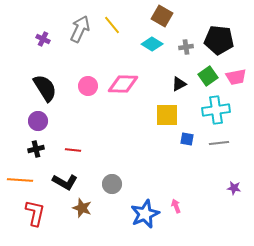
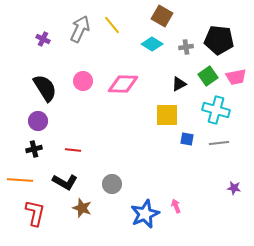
pink circle: moved 5 px left, 5 px up
cyan cross: rotated 24 degrees clockwise
black cross: moved 2 px left
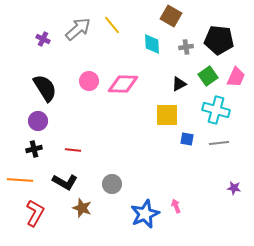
brown square: moved 9 px right
gray arrow: moved 2 px left; rotated 24 degrees clockwise
cyan diamond: rotated 55 degrees clockwise
pink trapezoid: rotated 55 degrees counterclockwise
pink circle: moved 6 px right
red L-shape: rotated 16 degrees clockwise
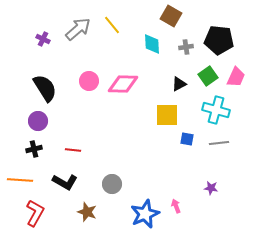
purple star: moved 23 px left
brown star: moved 5 px right, 4 px down
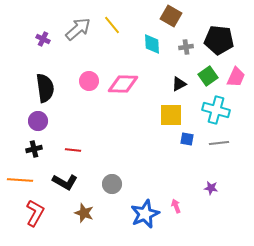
black semicircle: rotated 24 degrees clockwise
yellow square: moved 4 px right
brown star: moved 3 px left, 1 px down
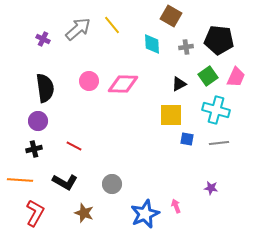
red line: moved 1 px right, 4 px up; rotated 21 degrees clockwise
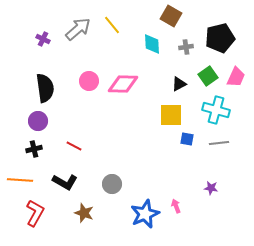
black pentagon: moved 1 px right, 2 px up; rotated 20 degrees counterclockwise
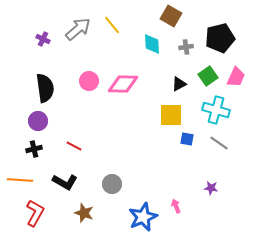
gray line: rotated 42 degrees clockwise
blue star: moved 2 px left, 3 px down
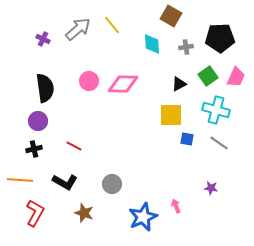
black pentagon: rotated 12 degrees clockwise
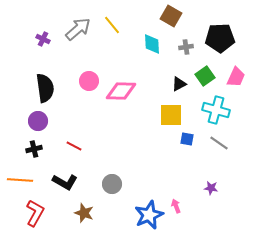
green square: moved 3 px left
pink diamond: moved 2 px left, 7 px down
blue star: moved 6 px right, 2 px up
